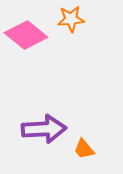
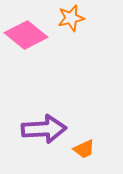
orange star: moved 1 px up; rotated 8 degrees counterclockwise
orange trapezoid: rotated 75 degrees counterclockwise
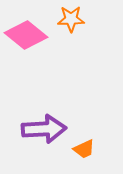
orange star: moved 1 px down; rotated 12 degrees clockwise
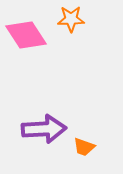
pink diamond: rotated 18 degrees clockwise
orange trapezoid: moved 2 px up; rotated 45 degrees clockwise
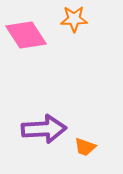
orange star: moved 3 px right
orange trapezoid: moved 1 px right
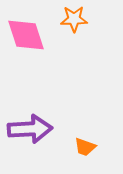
pink diamond: rotated 15 degrees clockwise
purple arrow: moved 14 px left
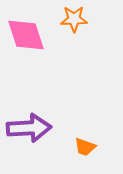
purple arrow: moved 1 px left, 1 px up
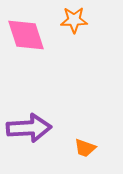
orange star: moved 1 px down
orange trapezoid: moved 1 px down
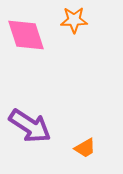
purple arrow: moved 1 px right, 2 px up; rotated 36 degrees clockwise
orange trapezoid: rotated 50 degrees counterclockwise
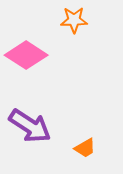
pink diamond: moved 20 px down; rotated 39 degrees counterclockwise
